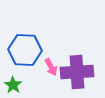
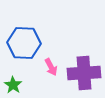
blue hexagon: moved 1 px left, 7 px up
purple cross: moved 7 px right, 1 px down
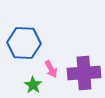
pink arrow: moved 2 px down
green star: moved 20 px right
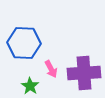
green star: moved 3 px left, 1 px down
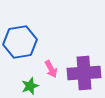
blue hexagon: moved 4 px left, 1 px up; rotated 12 degrees counterclockwise
green star: rotated 18 degrees clockwise
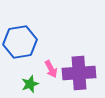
purple cross: moved 5 px left
green star: moved 2 px up
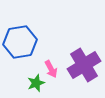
purple cross: moved 5 px right, 8 px up; rotated 28 degrees counterclockwise
green star: moved 6 px right, 1 px up
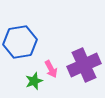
purple cross: rotated 8 degrees clockwise
green star: moved 2 px left, 2 px up
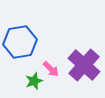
purple cross: rotated 24 degrees counterclockwise
pink arrow: rotated 18 degrees counterclockwise
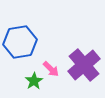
purple cross: rotated 8 degrees clockwise
green star: rotated 12 degrees counterclockwise
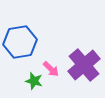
green star: rotated 24 degrees counterclockwise
